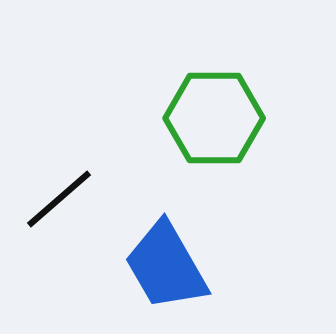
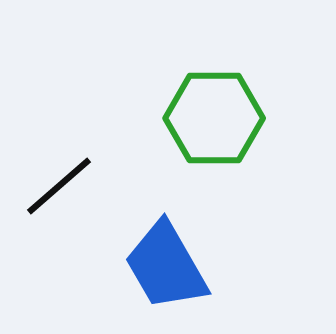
black line: moved 13 px up
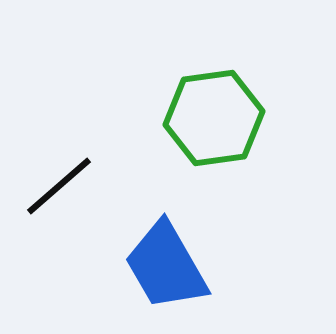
green hexagon: rotated 8 degrees counterclockwise
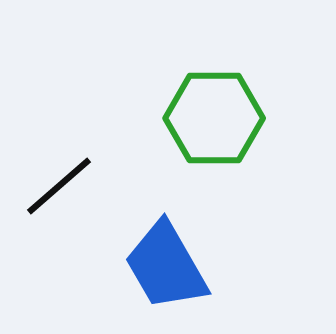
green hexagon: rotated 8 degrees clockwise
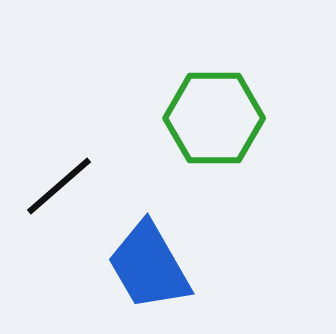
blue trapezoid: moved 17 px left
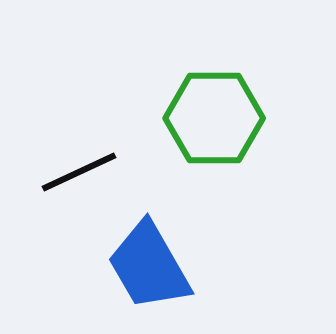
black line: moved 20 px right, 14 px up; rotated 16 degrees clockwise
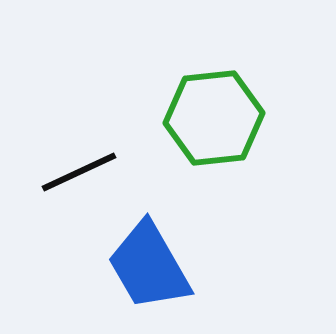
green hexagon: rotated 6 degrees counterclockwise
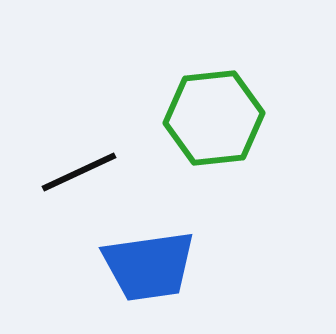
blue trapezoid: rotated 68 degrees counterclockwise
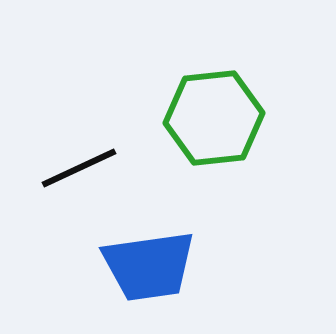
black line: moved 4 px up
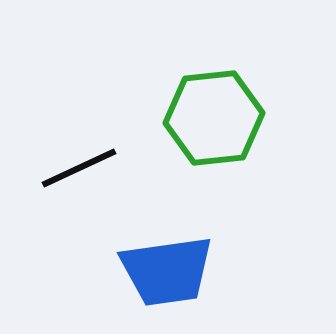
blue trapezoid: moved 18 px right, 5 px down
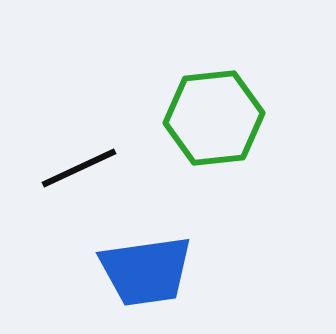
blue trapezoid: moved 21 px left
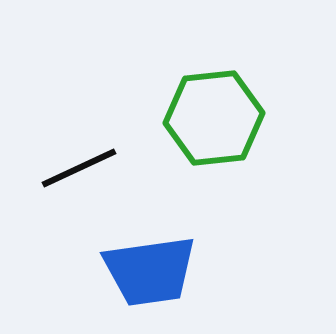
blue trapezoid: moved 4 px right
